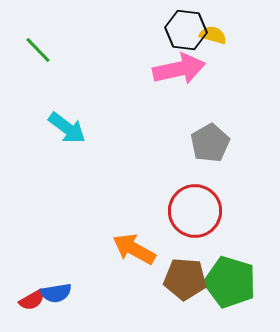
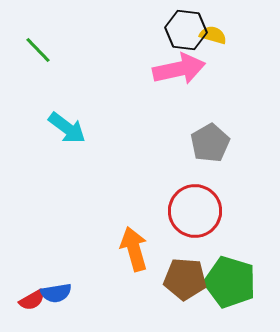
orange arrow: rotated 45 degrees clockwise
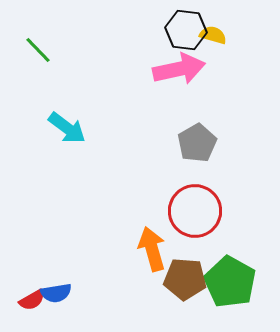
gray pentagon: moved 13 px left
orange arrow: moved 18 px right
green pentagon: rotated 12 degrees clockwise
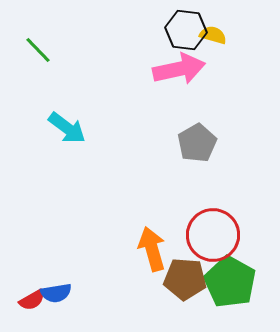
red circle: moved 18 px right, 24 px down
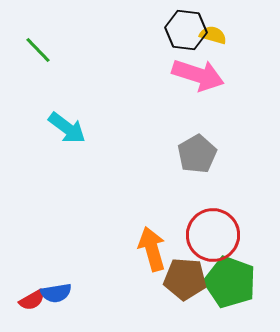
pink arrow: moved 19 px right, 6 px down; rotated 30 degrees clockwise
gray pentagon: moved 11 px down
green pentagon: rotated 9 degrees counterclockwise
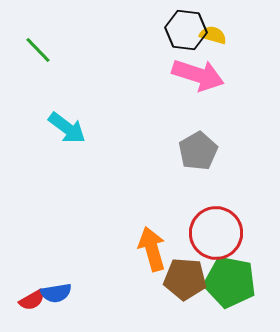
gray pentagon: moved 1 px right, 3 px up
red circle: moved 3 px right, 2 px up
green pentagon: rotated 9 degrees counterclockwise
